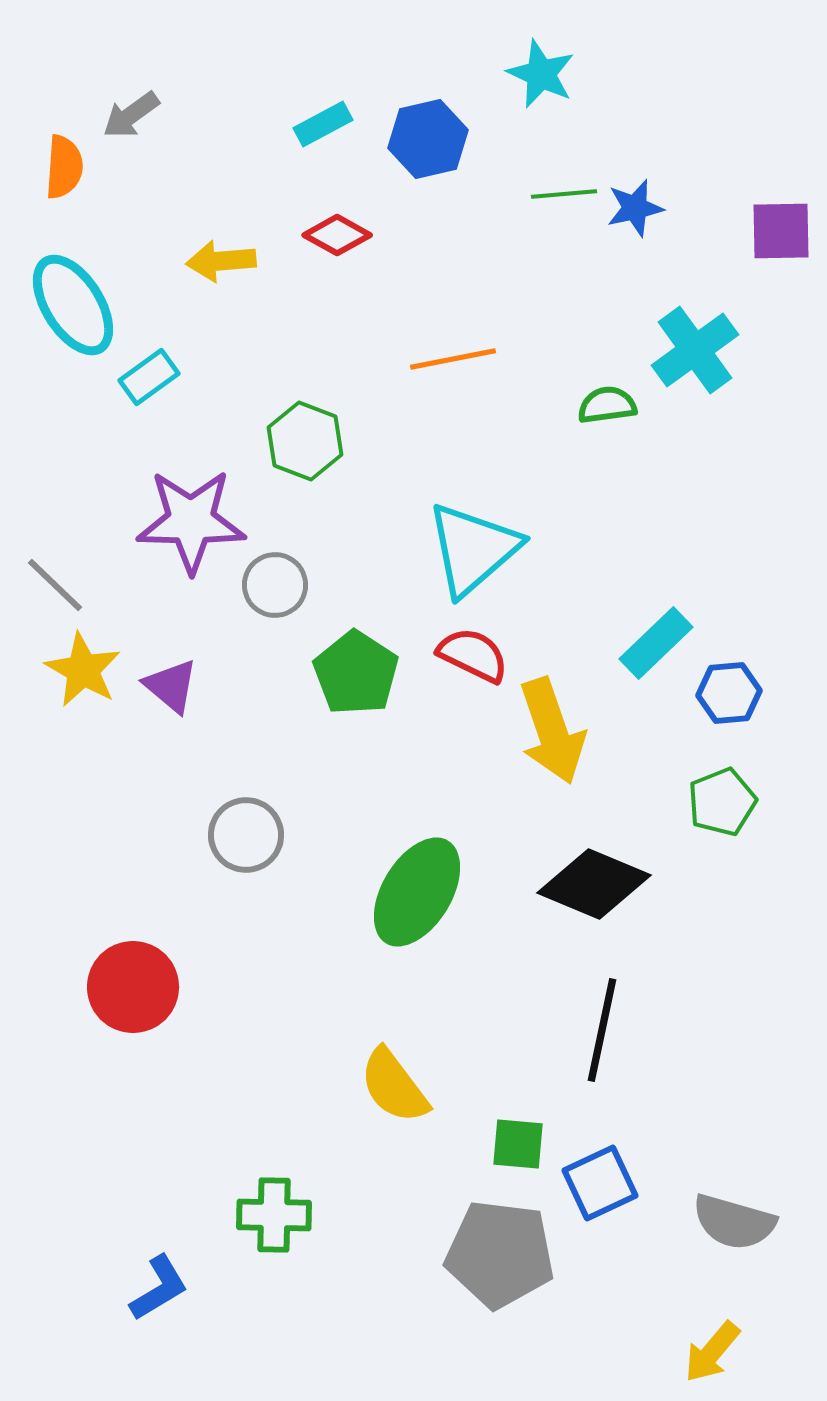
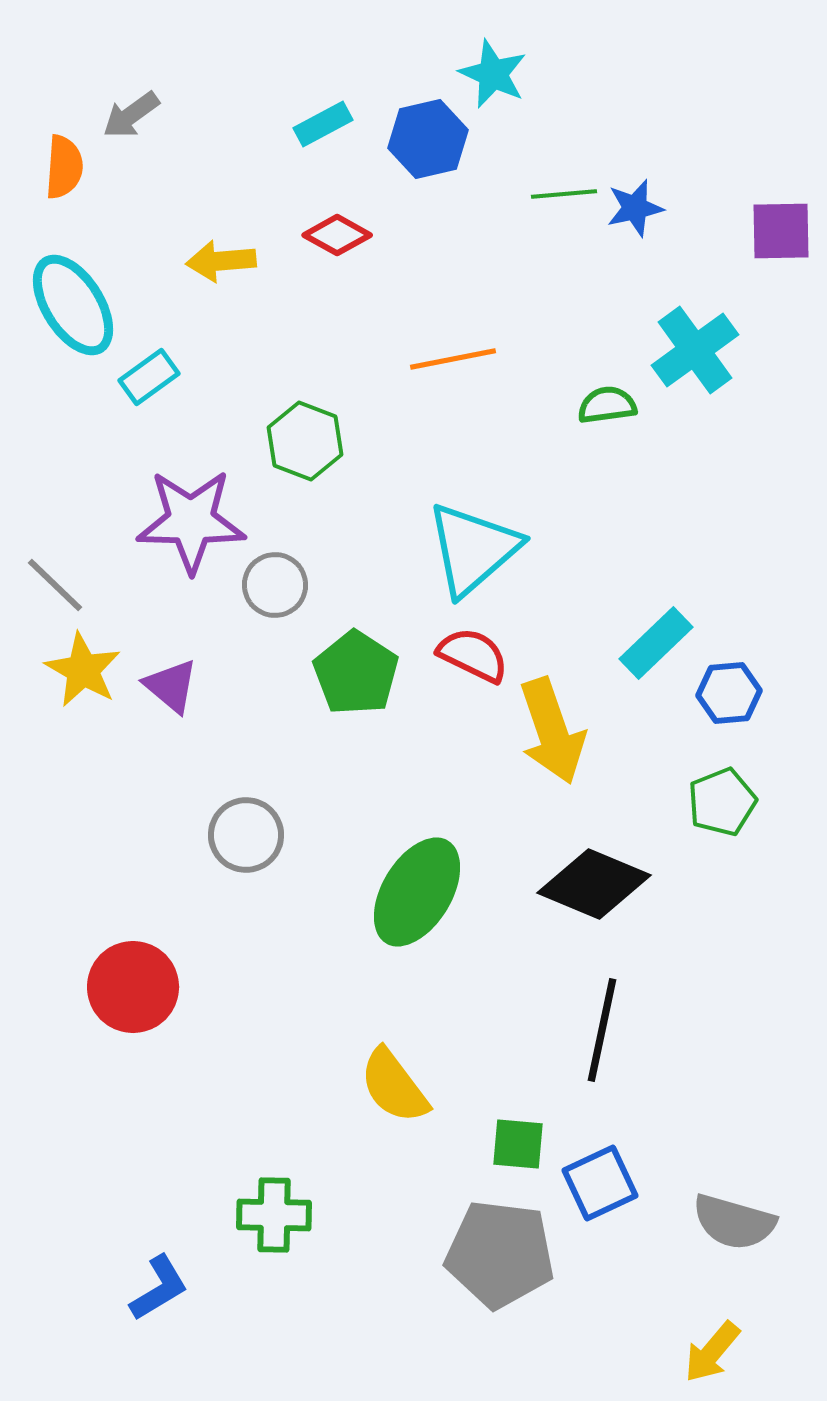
cyan star at (541, 74): moved 48 px left
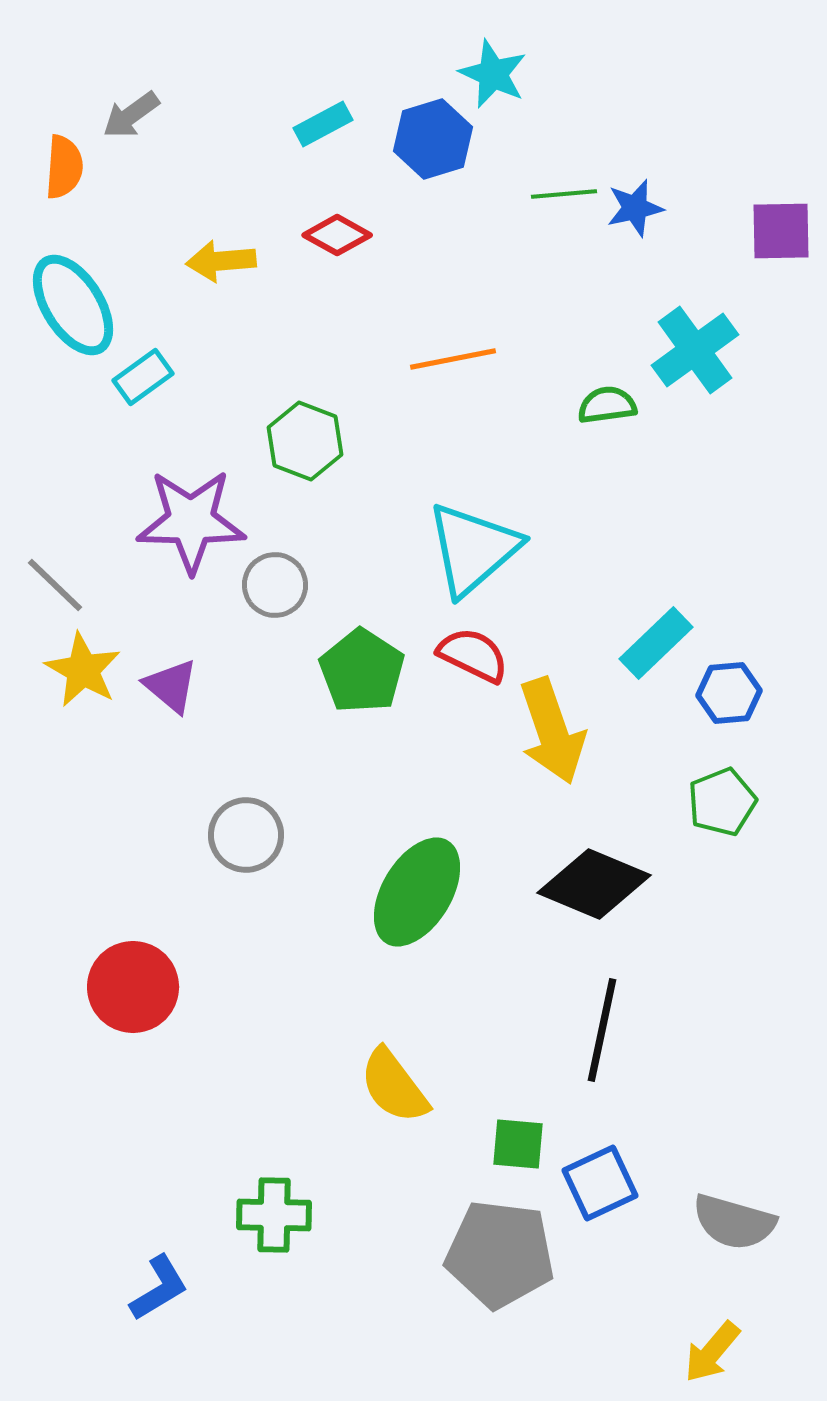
blue hexagon at (428, 139): moved 5 px right; rotated 4 degrees counterclockwise
cyan rectangle at (149, 377): moved 6 px left
green pentagon at (356, 673): moved 6 px right, 2 px up
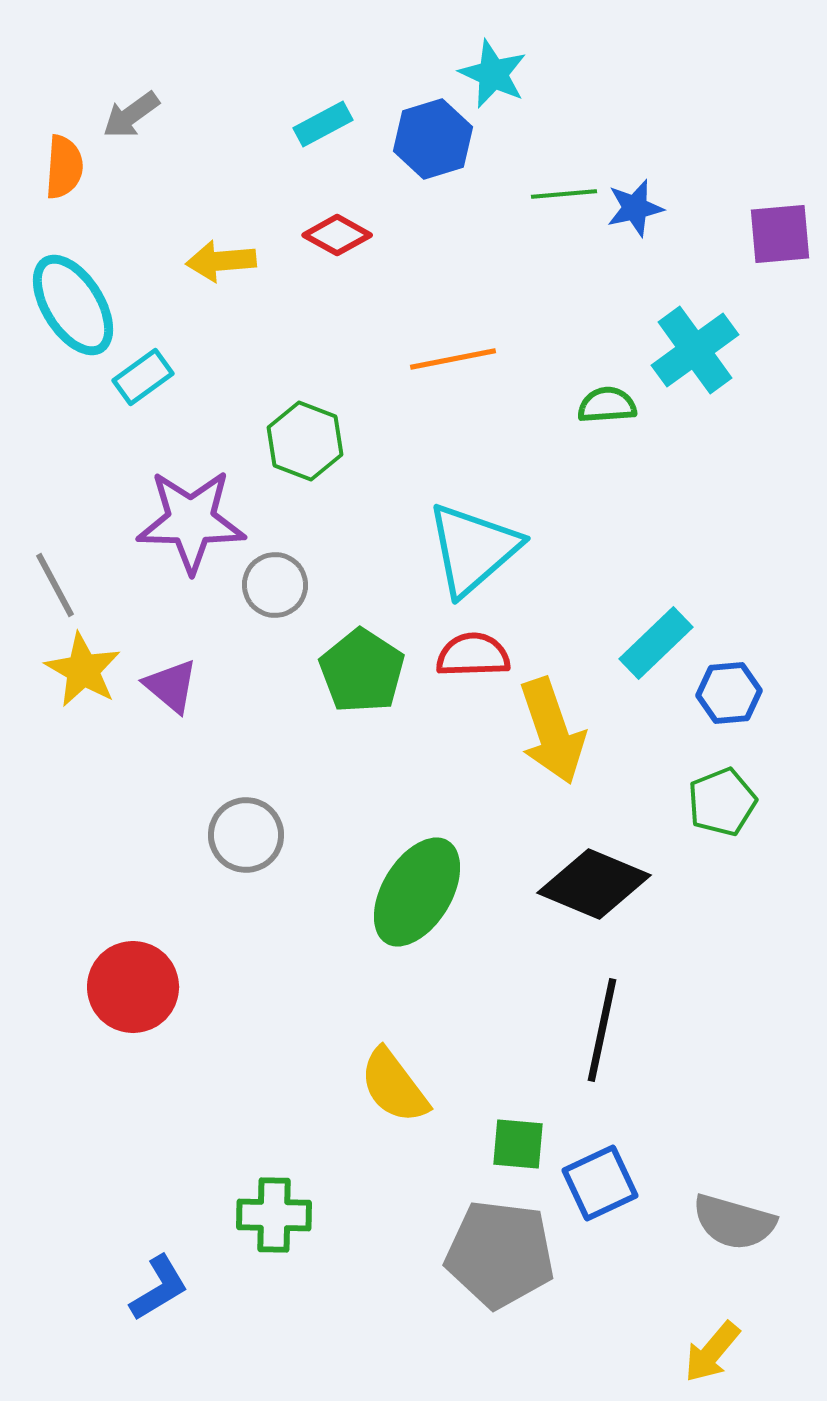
purple square at (781, 231): moved 1 px left, 3 px down; rotated 4 degrees counterclockwise
green semicircle at (607, 405): rotated 4 degrees clockwise
gray line at (55, 585): rotated 18 degrees clockwise
red semicircle at (473, 655): rotated 28 degrees counterclockwise
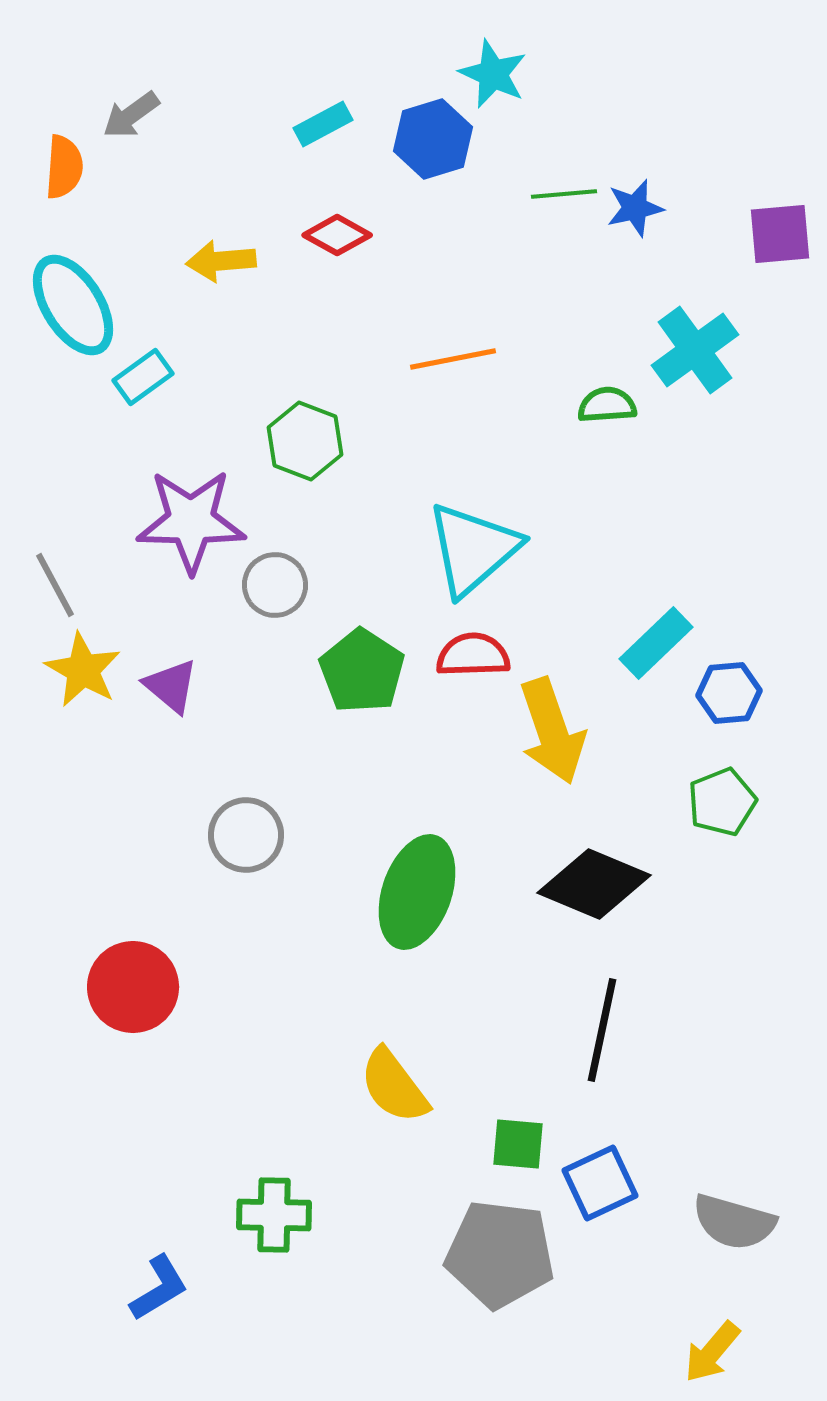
green ellipse at (417, 892): rotated 12 degrees counterclockwise
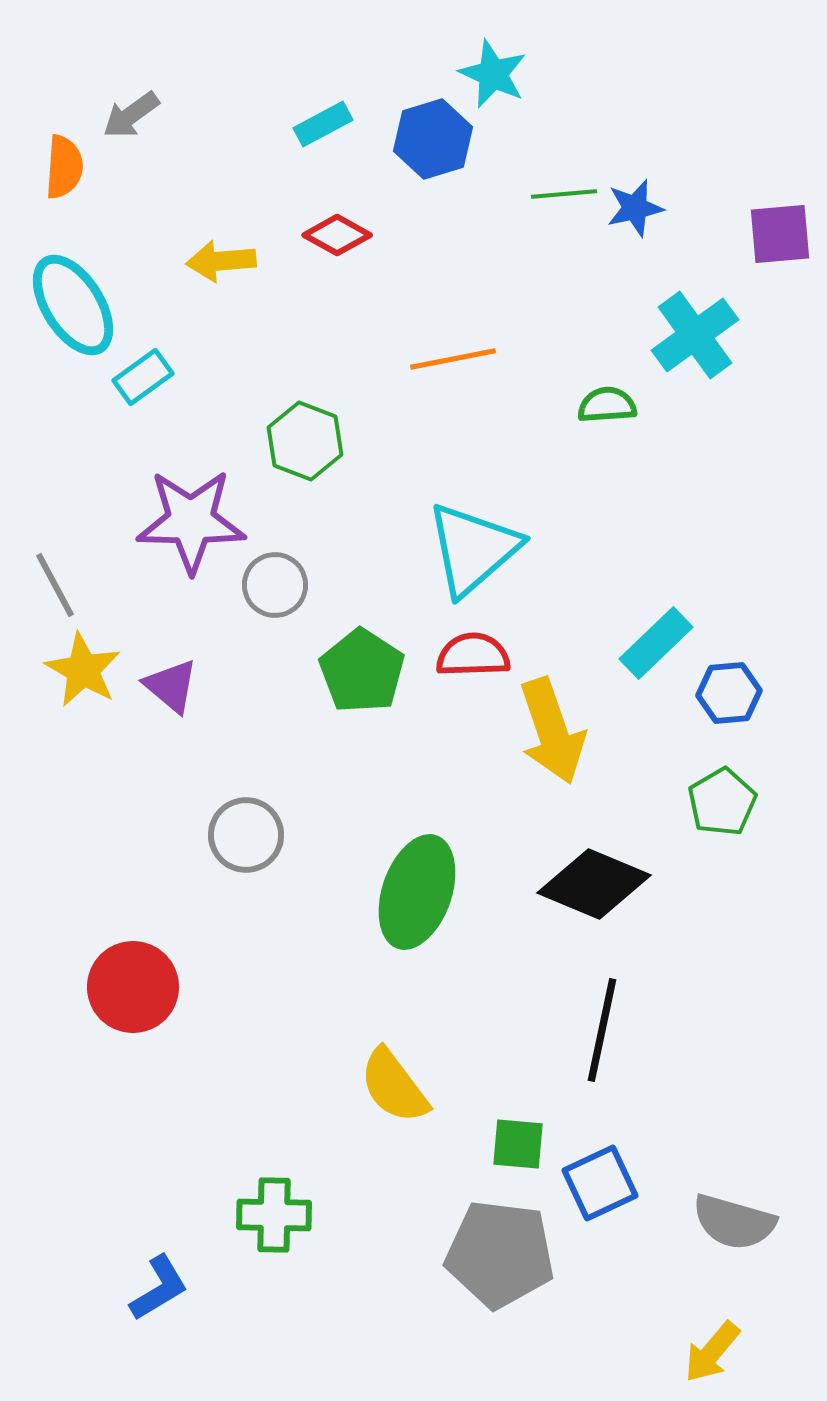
cyan cross at (695, 350): moved 15 px up
green pentagon at (722, 802): rotated 8 degrees counterclockwise
